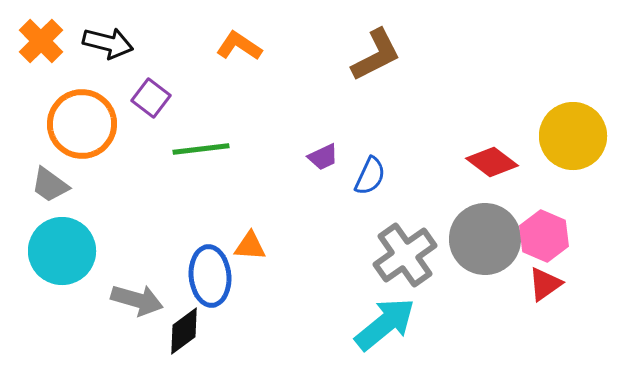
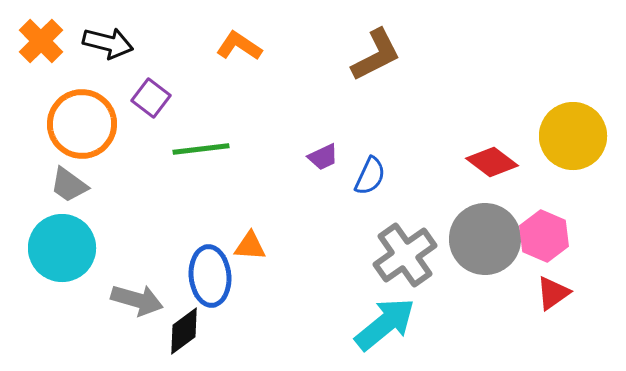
gray trapezoid: moved 19 px right
cyan circle: moved 3 px up
red triangle: moved 8 px right, 9 px down
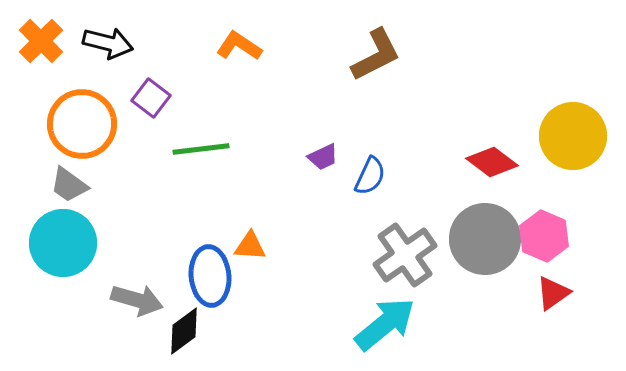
cyan circle: moved 1 px right, 5 px up
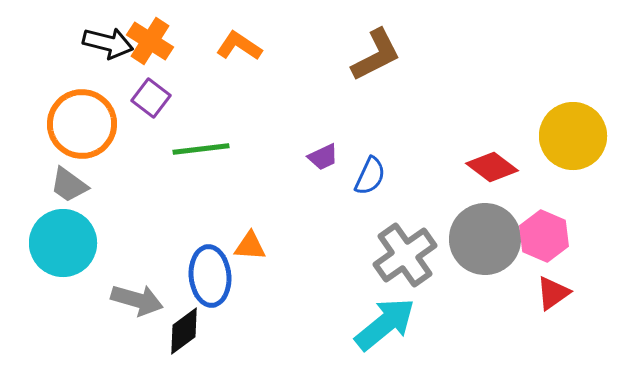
orange cross: moved 109 px right; rotated 12 degrees counterclockwise
red diamond: moved 5 px down
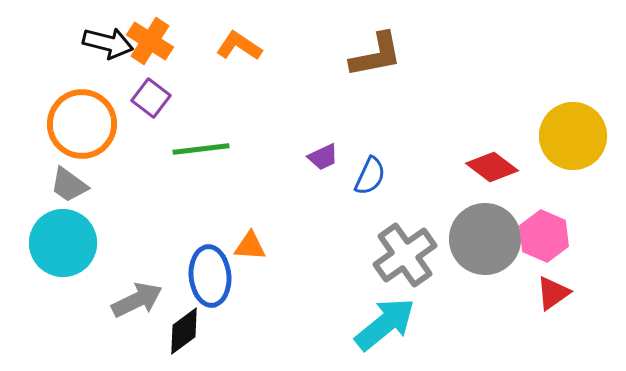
brown L-shape: rotated 16 degrees clockwise
gray arrow: rotated 42 degrees counterclockwise
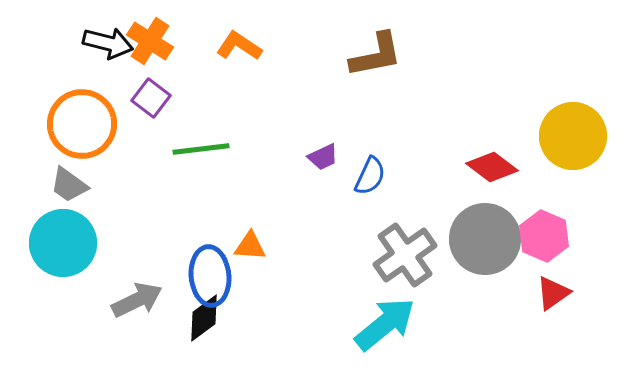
black diamond: moved 20 px right, 13 px up
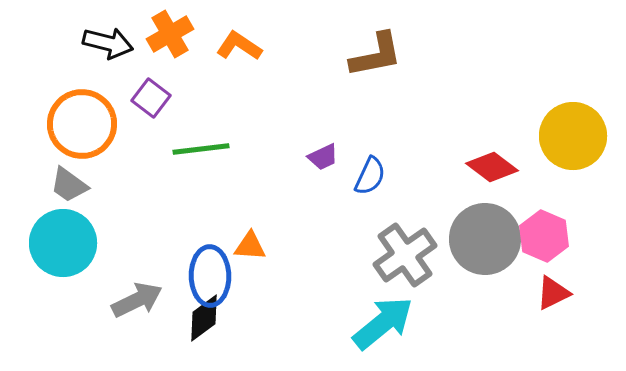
orange cross: moved 20 px right, 7 px up; rotated 27 degrees clockwise
blue ellipse: rotated 4 degrees clockwise
red triangle: rotated 9 degrees clockwise
cyan arrow: moved 2 px left, 1 px up
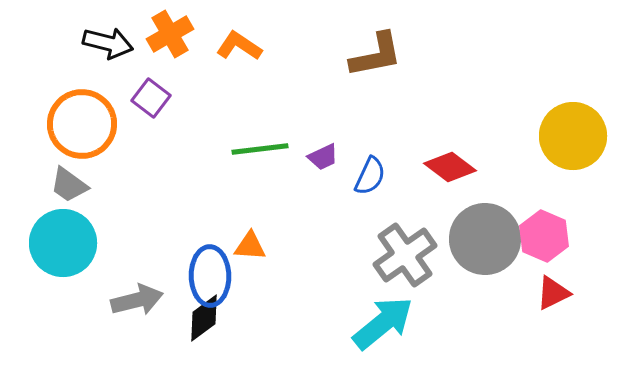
green line: moved 59 px right
red diamond: moved 42 px left
gray arrow: rotated 12 degrees clockwise
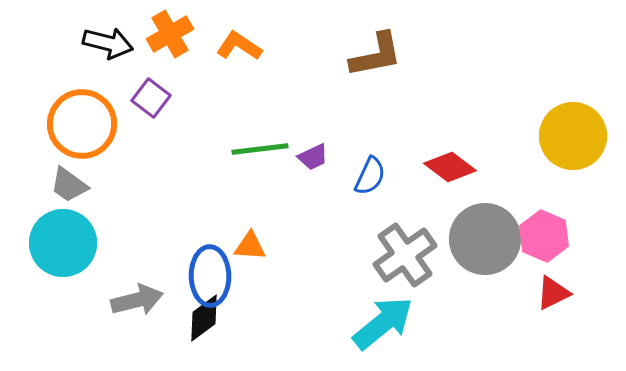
purple trapezoid: moved 10 px left
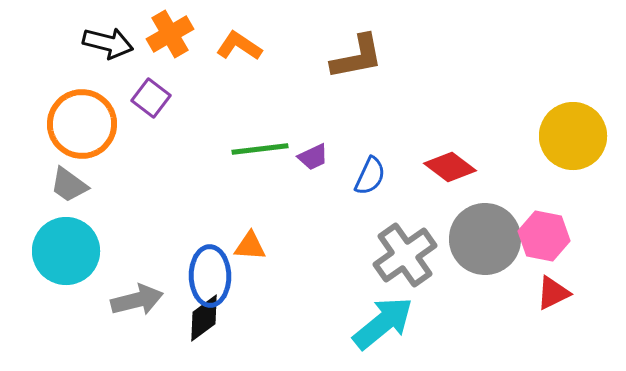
brown L-shape: moved 19 px left, 2 px down
pink hexagon: rotated 12 degrees counterclockwise
cyan circle: moved 3 px right, 8 px down
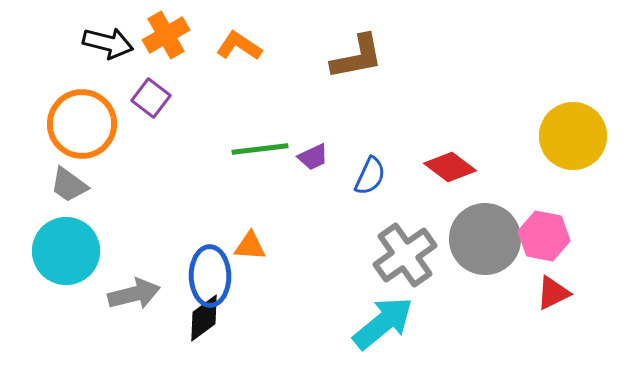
orange cross: moved 4 px left, 1 px down
gray arrow: moved 3 px left, 6 px up
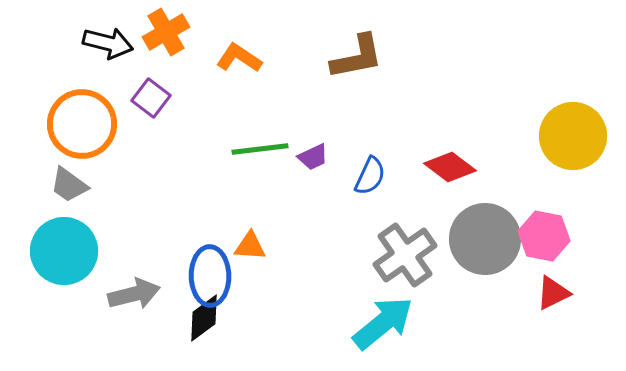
orange cross: moved 3 px up
orange L-shape: moved 12 px down
cyan circle: moved 2 px left
